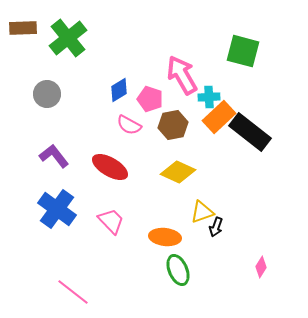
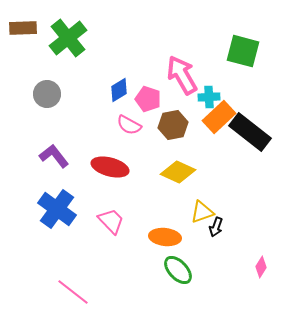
pink pentagon: moved 2 px left
red ellipse: rotated 15 degrees counterclockwise
green ellipse: rotated 20 degrees counterclockwise
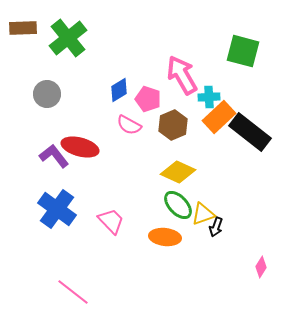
brown hexagon: rotated 12 degrees counterclockwise
red ellipse: moved 30 px left, 20 px up
yellow triangle: moved 1 px right, 2 px down
green ellipse: moved 65 px up
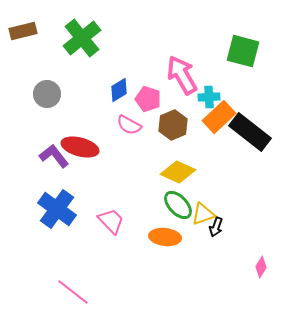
brown rectangle: moved 3 px down; rotated 12 degrees counterclockwise
green cross: moved 14 px right
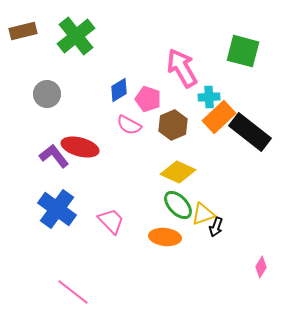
green cross: moved 6 px left, 2 px up
pink arrow: moved 7 px up
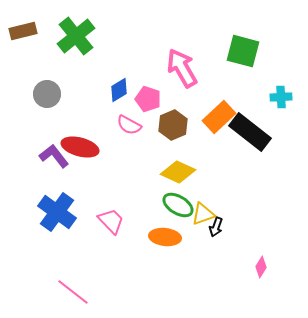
cyan cross: moved 72 px right
green ellipse: rotated 16 degrees counterclockwise
blue cross: moved 3 px down
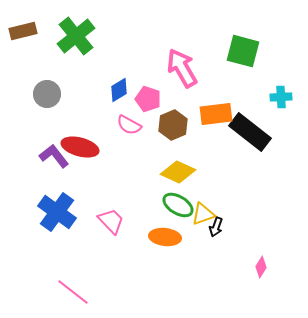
orange rectangle: moved 3 px left, 3 px up; rotated 36 degrees clockwise
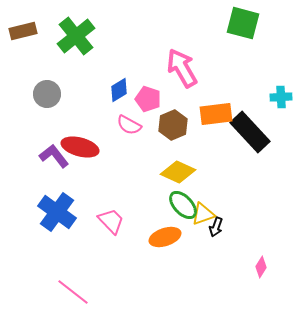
green square: moved 28 px up
black rectangle: rotated 9 degrees clockwise
green ellipse: moved 5 px right; rotated 16 degrees clockwise
orange ellipse: rotated 24 degrees counterclockwise
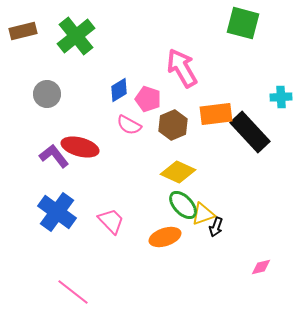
pink diamond: rotated 45 degrees clockwise
